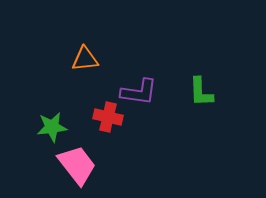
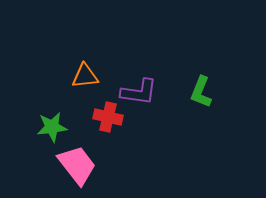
orange triangle: moved 17 px down
green L-shape: rotated 24 degrees clockwise
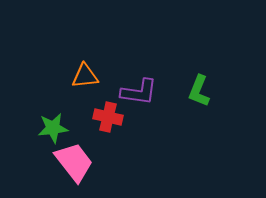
green L-shape: moved 2 px left, 1 px up
green star: moved 1 px right, 1 px down
pink trapezoid: moved 3 px left, 3 px up
